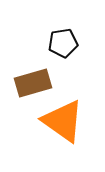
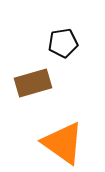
orange triangle: moved 22 px down
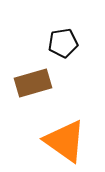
orange triangle: moved 2 px right, 2 px up
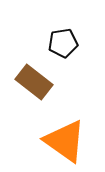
brown rectangle: moved 1 px right, 1 px up; rotated 54 degrees clockwise
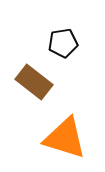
orange triangle: moved 3 px up; rotated 18 degrees counterclockwise
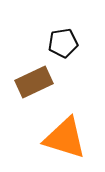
brown rectangle: rotated 63 degrees counterclockwise
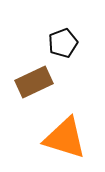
black pentagon: rotated 12 degrees counterclockwise
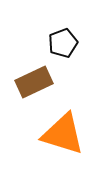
orange triangle: moved 2 px left, 4 px up
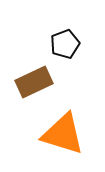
black pentagon: moved 2 px right, 1 px down
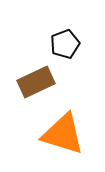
brown rectangle: moved 2 px right
